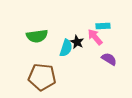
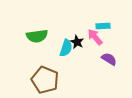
brown pentagon: moved 3 px right, 3 px down; rotated 16 degrees clockwise
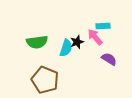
green semicircle: moved 6 px down
black star: rotated 24 degrees clockwise
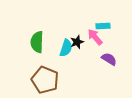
green semicircle: rotated 100 degrees clockwise
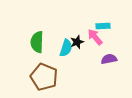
purple semicircle: rotated 42 degrees counterclockwise
brown pentagon: moved 1 px left, 3 px up
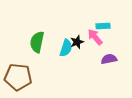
green semicircle: rotated 10 degrees clockwise
brown pentagon: moved 26 px left; rotated 16 degrees counterclockwise
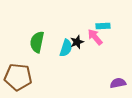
purple semicircle: moved 9 px right, 24 px down
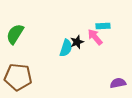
green semicircle: moved 22 px left, 8 px up; rotated 20 degrees clockwise
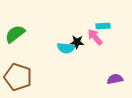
green semicircle: rotated 20 degrees clockwise
black star: rotated 24 degrees clockwise
cyan semicircle: rotated 78 degrees clockwise
brown pentagon: rotated 12 degrees clockwise
purple semicircle: moved 3 px left, 4 px up
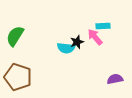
green semicircle: moved 2 px down; rotated 20 degrees counterclockwise
black star: rotated 24 degrees counterclockwise
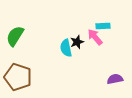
cyan semicircle: rotated 72 degrees clockwise
